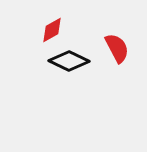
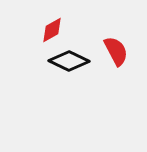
red semicircle: moved 1 px left, 3 px down
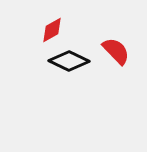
red semicircle: rotated 16 degrees counterclockwise
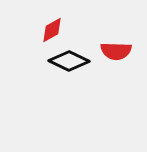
red semicircle: rotated 136 degrees clockwise
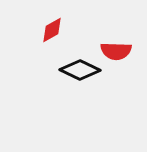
black diamond: moved 11 px right, 9 px down
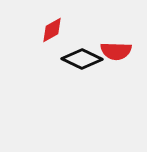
black diamond: moved 2 px right, 11 px up
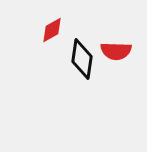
black diamond: rotated 72 degrees clockwise
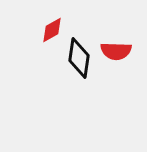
black diamond: moved 3 px left, 1 px up
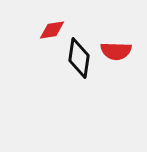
red diamond: rotated 20 degrees clockwise
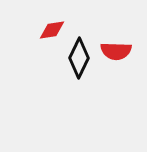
black diamond: rotated 18 degrees clockwise
